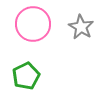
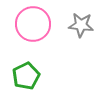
gray star: moved 2 px up; rotated 25 degrees counterclockwise
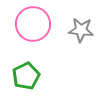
gray star: moved 5 px down
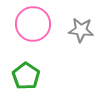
green pentagon: rotated 12 degrees counterclockwise
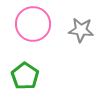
green pentagon: moved 1 px left
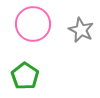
gray star: rotated 20 degrees clockwise
